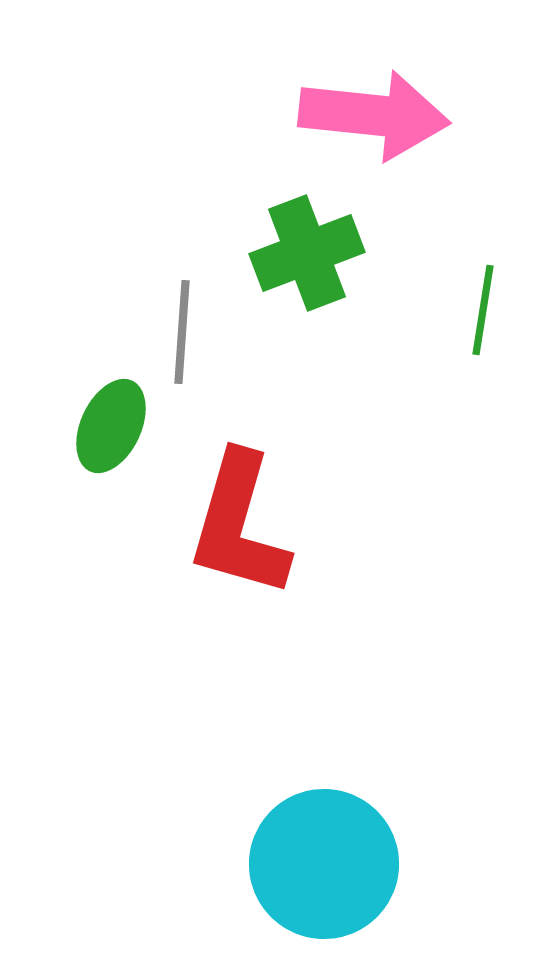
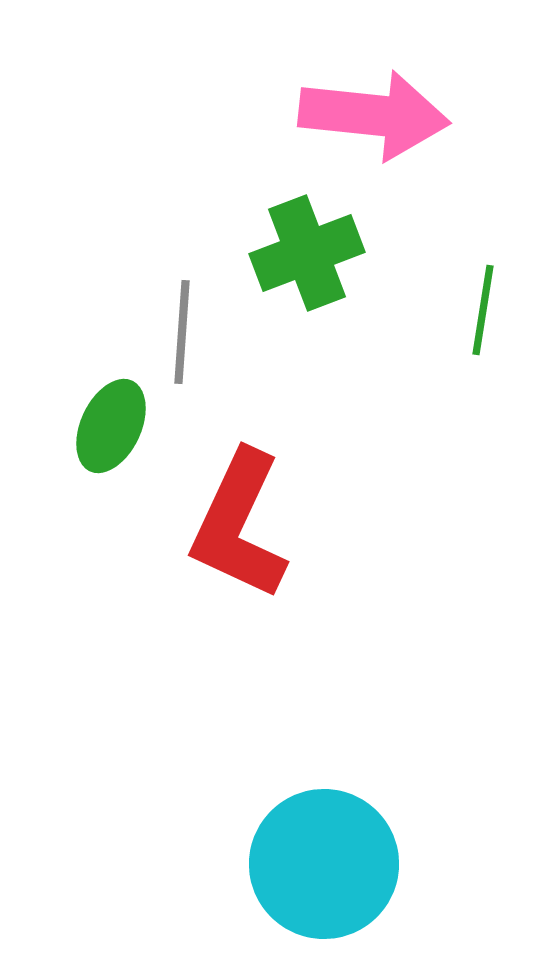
red L-shape: rotated 9 degrees clockwise
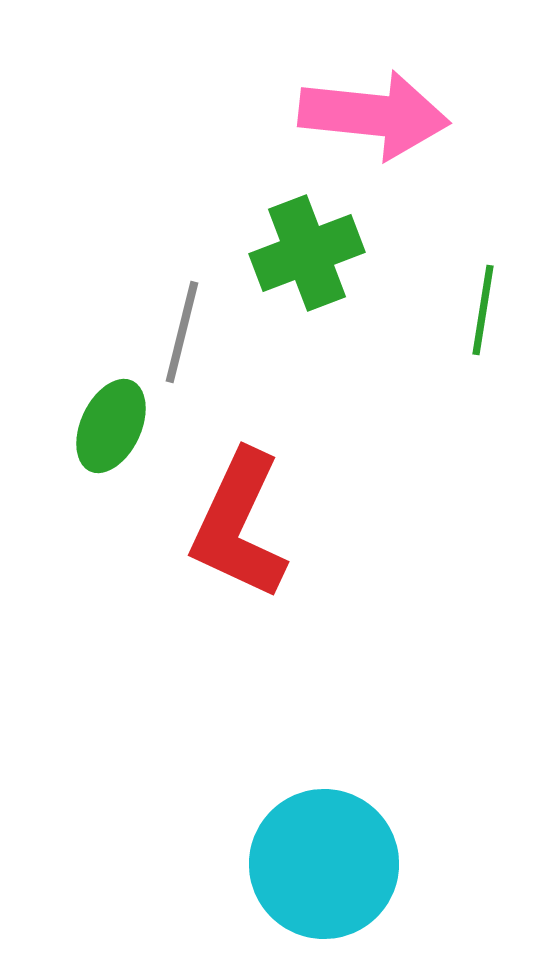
gray line: rotated 10 degrees clockwise
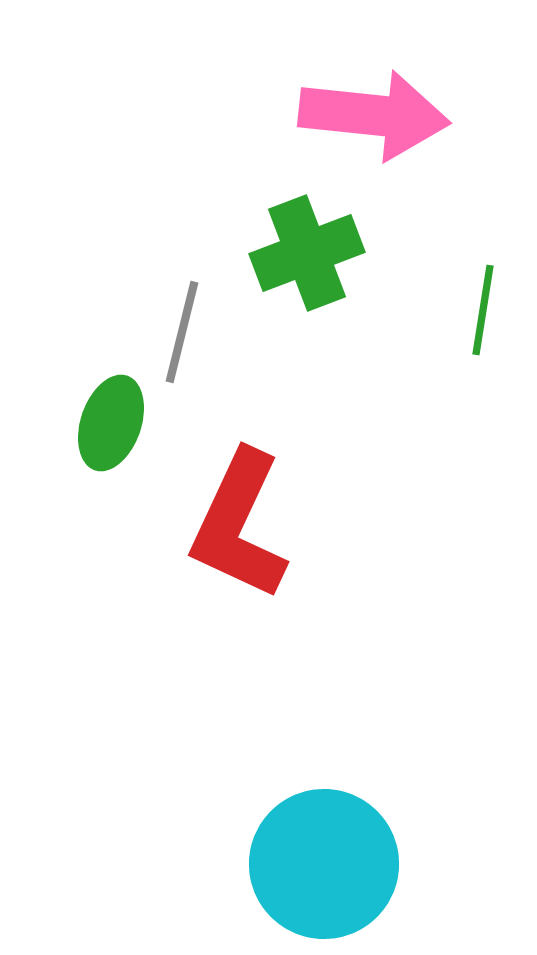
green ellipse: moved 3 px up; rotated 6 degrees counterclockwise
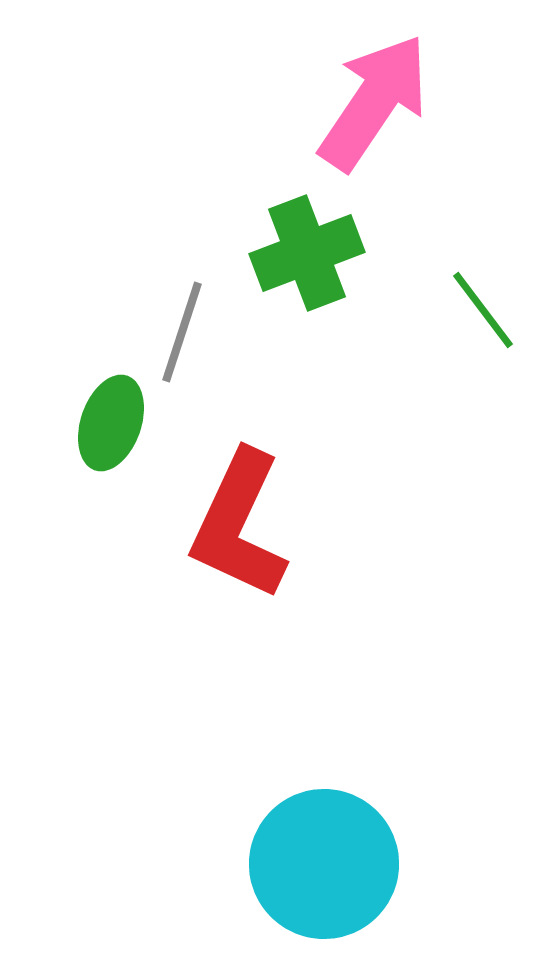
pink arrow: moved 13 px up; rotated 62 degrees counterclockwise
green line: rotated 46 degrees counterclockwise
gray line: rotated 4 degrees clockwise
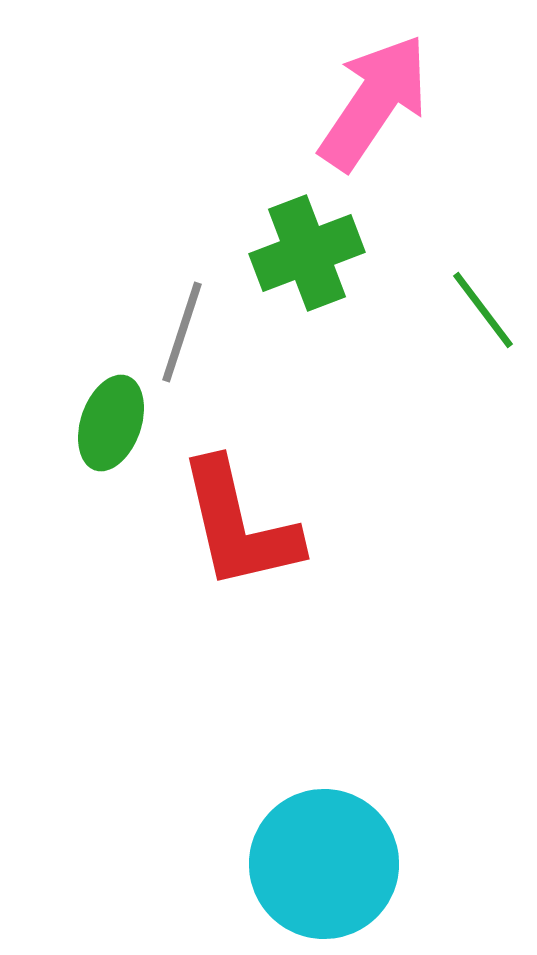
red L-shape: rotated 38 degrees counterclockwise
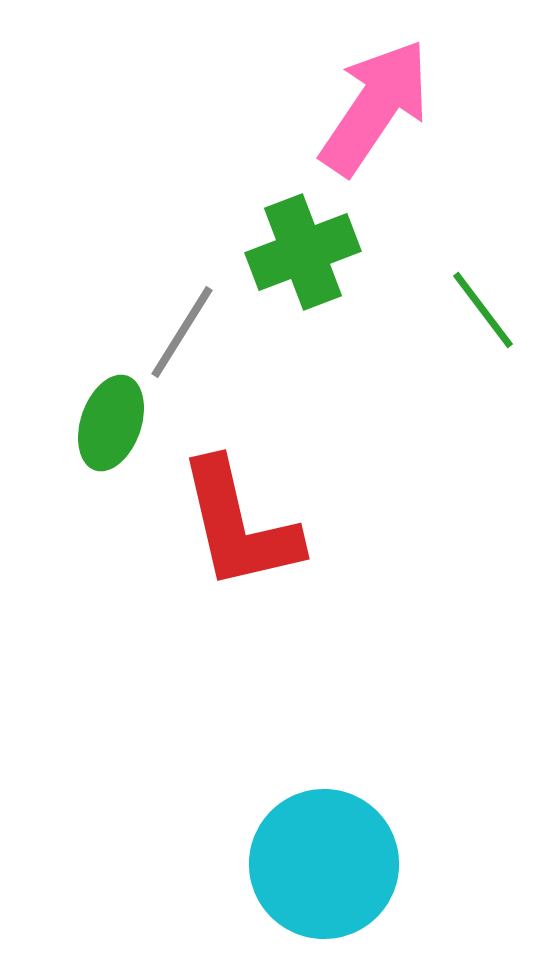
pink arrow: moved 1 px right, 5 px down
green cross: moved 4 px left, 1 px up
gray line: rotated 14 degrees clockwise
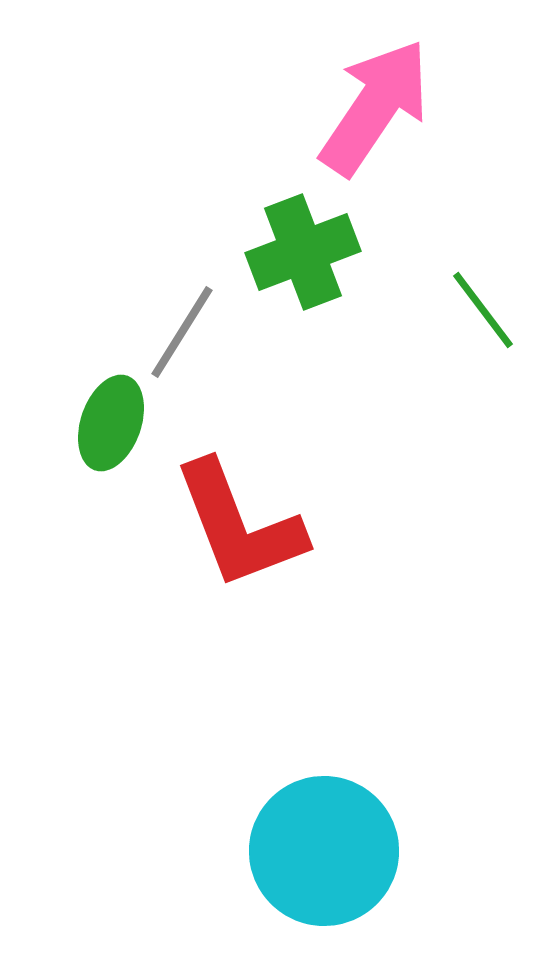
red L-shape: rotated 8 degrees counterclockwise
cyan circle: moved 13 px up
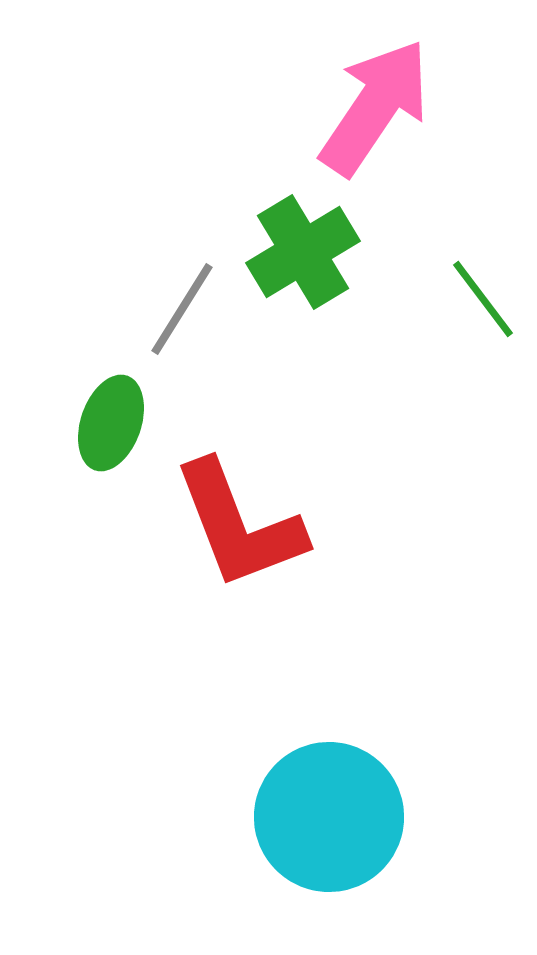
green cross: rotated 10 degrees counterclockwise
green line: moved 11 px up
gray line: moved 23 px up
cyan circle: moved 5 px right, 34 px up
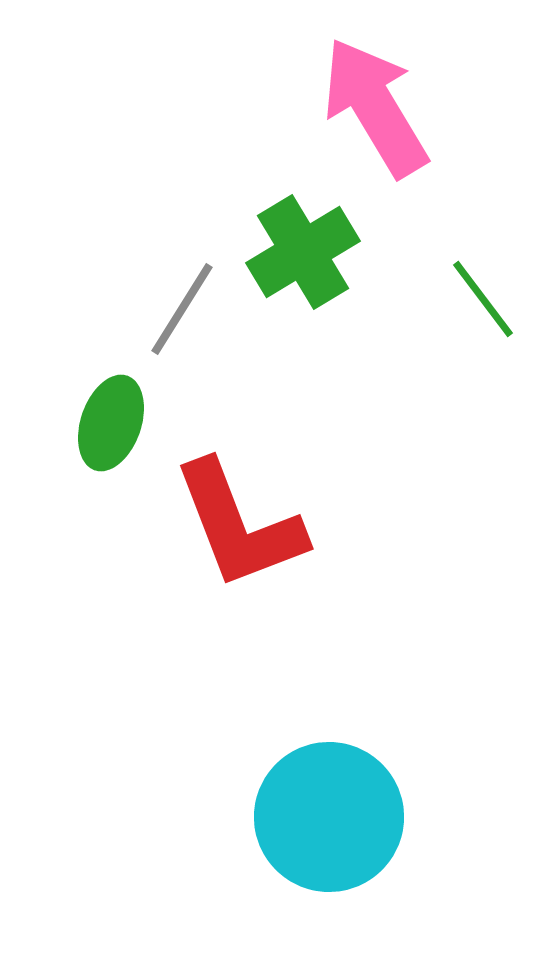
pink arrow: rotated 65 degrees counterclockwise
